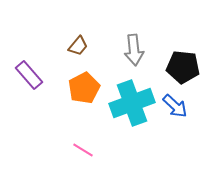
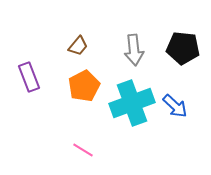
black pentagon: moved 19 px up
purple rectangle: moved 2 px down; rotated 20 degrees clockwise
orange pentagon: moved 2 px up
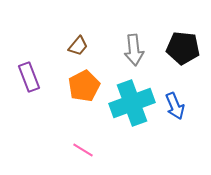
blue arrow: rotated 24 degrees clockwise
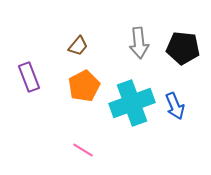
gray arrow: moved 5 px right, 7 px up
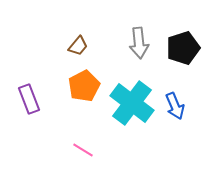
black pentagon: rotated 24 degrees counterclockwise
purple rectangle: moved 22 px down
cyan cross: rotated 33 degrees counterclockwise
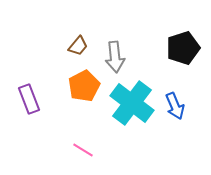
gray arrow: moved 24 px left, 14 px down
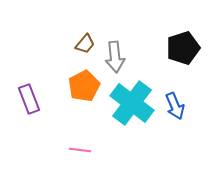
brown trapezoid: moved 7 px right, 2 px up
pink line: moved 3 px left; rotated 25 degrees counterclockwise
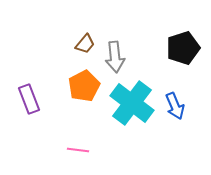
pink line: moved 2 px left
